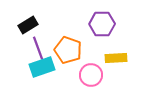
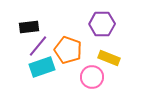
black rectangle: moved 1 px right, 2 px down; rotated 24 degrees clockwise
purple line: moved 2 px up; rotated 60 degrees clockwise
yellow rectangle: moved 7 px left; rotated 25 degrees clockwise
pink circle: moved 1 px right, 2 px down
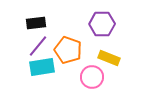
black rectangle: moved 7 px right, 4 px up
cyan rectangle: rotated 10 degrees clockwise
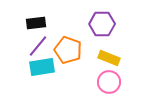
pink circle: moved 17 px right, 5 px down
